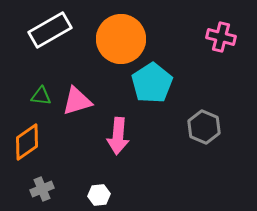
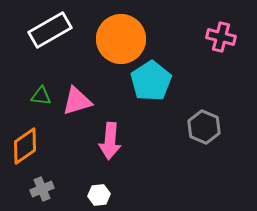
cyan pentagon: moved 1 px left, 2 px up
pink arrow: moved 8 px left, 5 px down
orange diamond: moved 2 px left, 4 px down
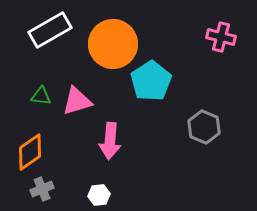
orange circle: moved 8 px left, 5 px down
orange diamond: moved 5 px right, 6 px down
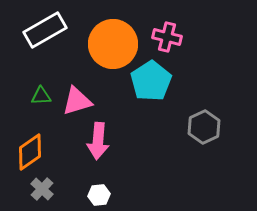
white rectangle: moved 5 px left
pink cross: moved 54 px left
green triangle: rotated 10 degrees counterclockwise
gray hexagon: rotated 12 degrees clockwise
pink arrow: moved 12 px left
gray cross: rotated 25 degrees counterclockwise
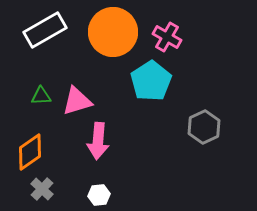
pink cross: rotated 16 degrees clockwise
orange circle: moved 12 px up
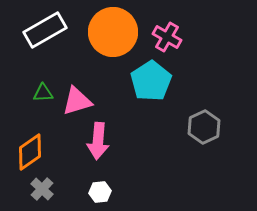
green triangle: moved 2 px right, 3 px up
white hexagon: moved 1 px right, 3 px up
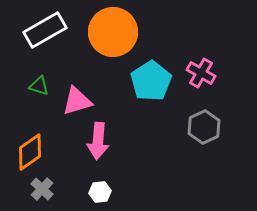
pink cross: moved 34 px right, 36 px down
green triangle: moved 4 px left, 7 px up; rotated 20 degrees clockwise
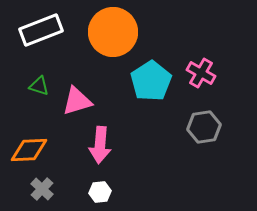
white rectangle: moved 4 px left; rotated 9 degrees clockwise
gray hexagon: rotated 16 degrees clockwise
pink arrow: moved 2 px right, 4 px down
orange diamond: moved 1 px left, 2 px up; rotated 33 degrees clockwise
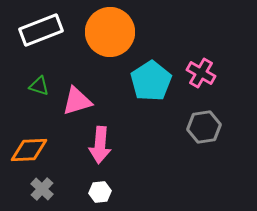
orange circle: moved 3 px left
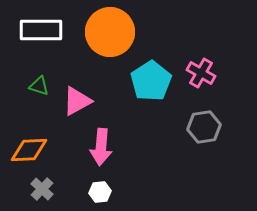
white rectangle: rotated 21 degrees clockwise
pink triangle: rotated 12 degrees counterclockwise
pink arrow: moved 1 px right, 2 px down
